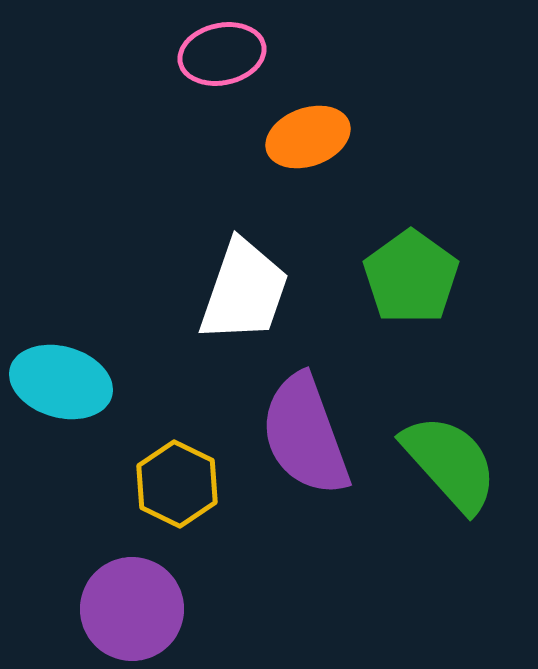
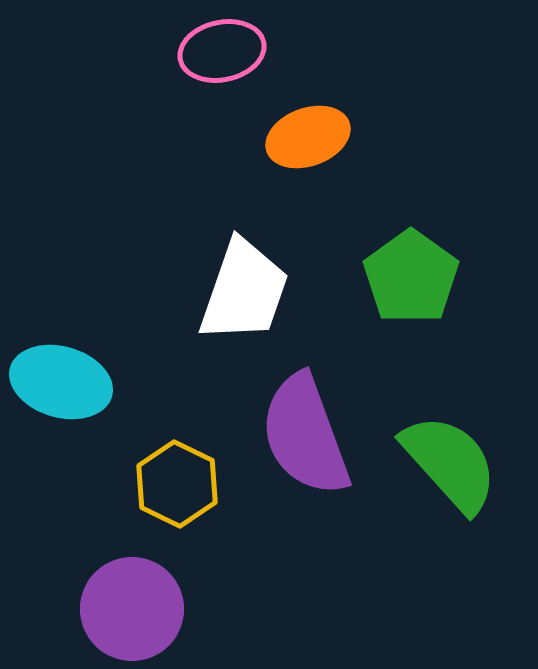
pink ellipse: moved 3 px up
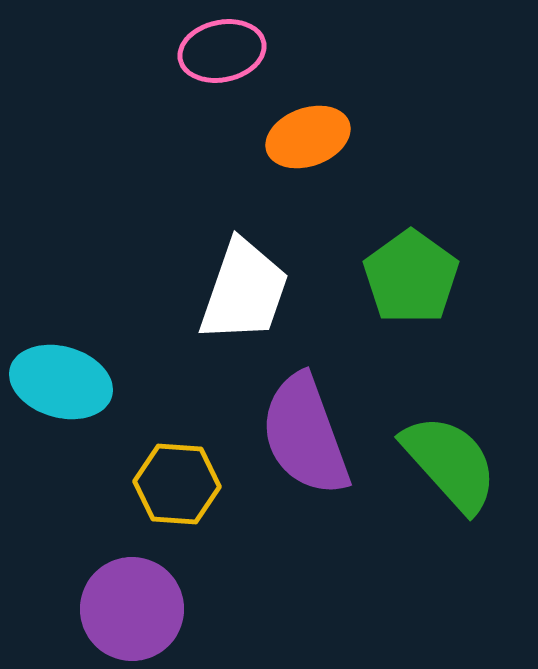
yellow hexagon: rotated 22 degrees counterclockwise
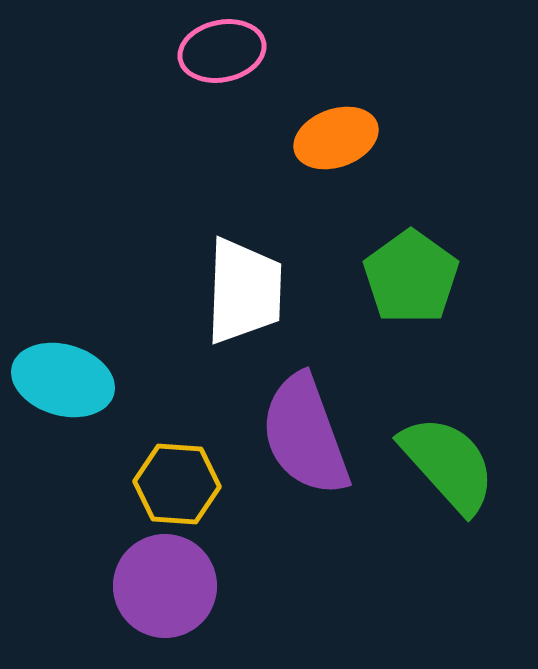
orange ellipse: moved 28 px right, 1 px down
white trapezoid: rotated 17 degrees counterclockwise
cyan ellipse: moved 2 px right, 2 px up
green semicircle: moved 2 px left, 1 px down
purple circle: moved 33 px right, 23 px up
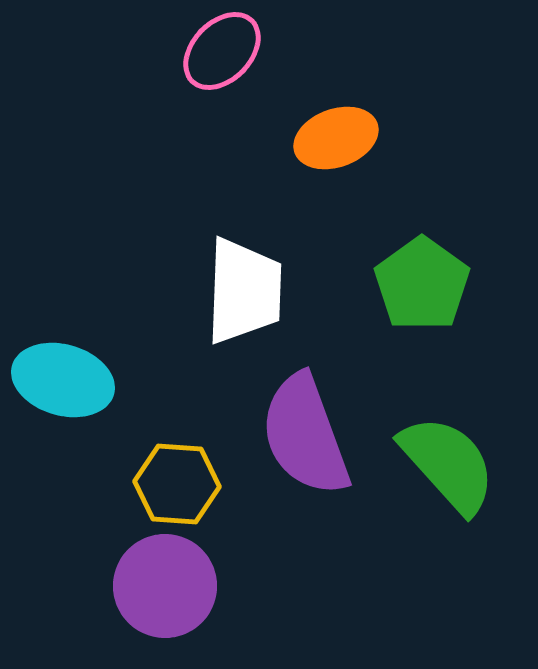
pink ellipse: rotated 34 degrees counterclockwise
green pentagon: moved 11 px right, 7 px down
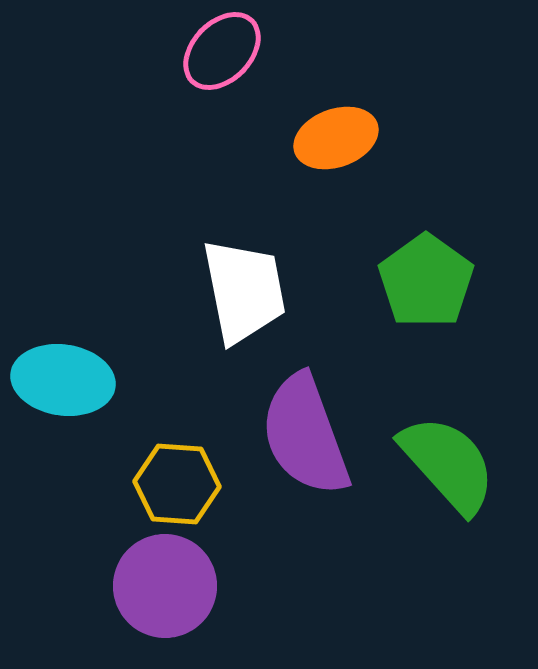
green pentagon: moved 4 px right, 3 px up
white trapezoid: rotated 13 degrees counterclockwise
cyan ellipse: rotated 8 degrees counterclockwise
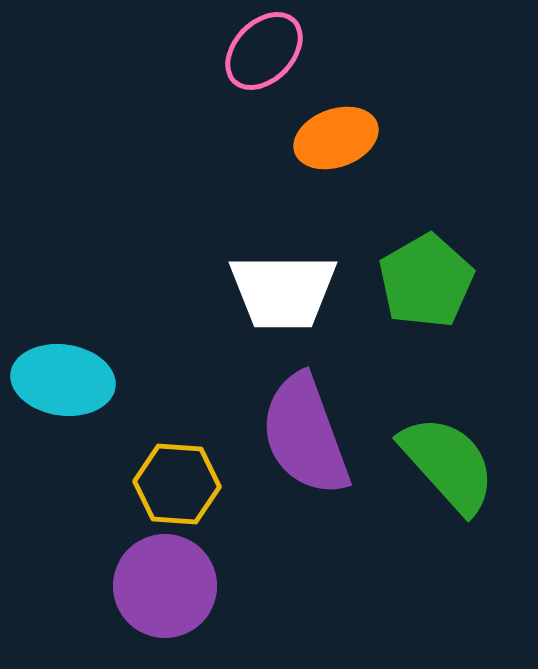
pink ellipse: moved 42 px right
green pentagon: rotated 6 degrees clockwise
white trapezoid: moved 39 px right; rotated 101 degrees clockwise
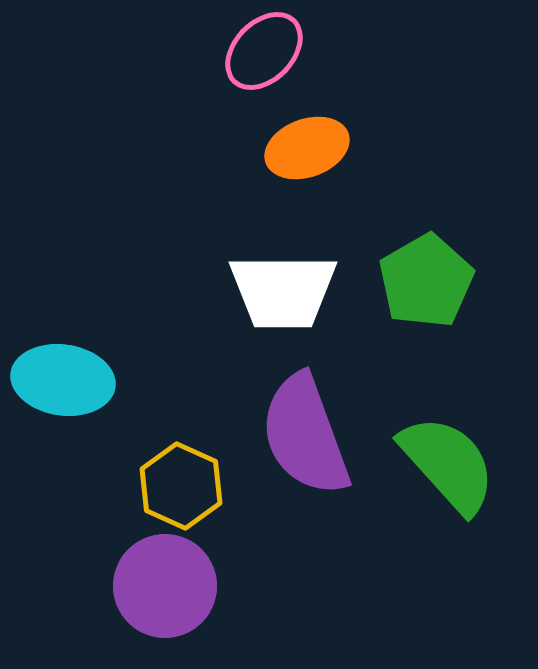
orange ellipse: moved 29 px left, 10 px down
yellow hexagon: moved 4 px right, 2 px down; rotated 20 degrees clockwise
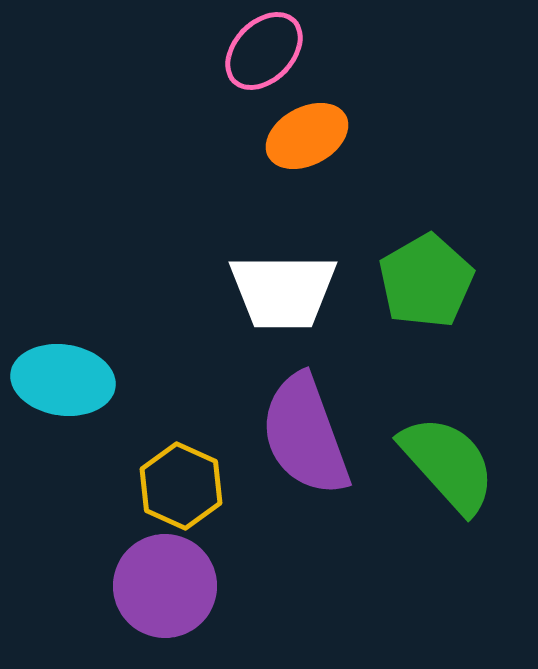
orange ellipse: moved 12 px up; rotated 8 degrees counterclockwise
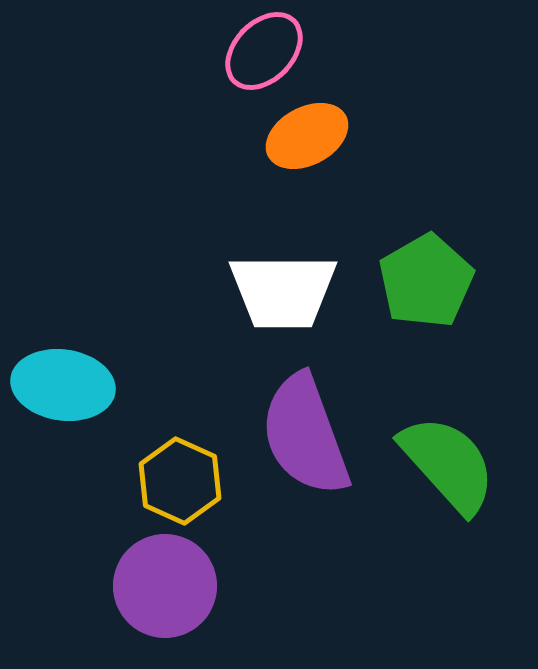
cyan ellipse: moved 5 px down
yellow hexagon: moved 1 px left, 5 px up
